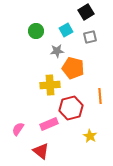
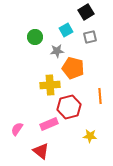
green circle: moved 1 px left, 6 px down
red hexagon: moved 2 px left, 1 px up
pink semicircle: moved 1 px left
yellow star: rotated 24 degrees counterclockwise
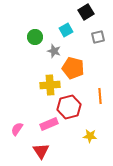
gray square: moved 8 px right
gray star: moved 3 px left; rotated 24 degrees clockwise
red triangle: rotated 18 degrees clockwise
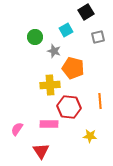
orange line: moved 5 px down
red hexagon: rotated 20 degrees clockwise
pink rectangle: rotated 24 degrees clockwise
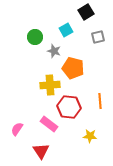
pink rectangle: rotated 36 degrees clockwise
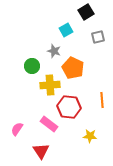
green circle: moved 3 px left, 29 px down
orange pentagon: rotated 10 degrees clockwise
orange line: moved 2 px right, 1 px up
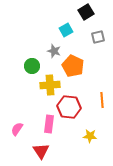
orange pentagon: moved 2 px up
pink rectangle: rotated 60 degrees clockwise
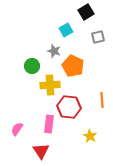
yellow star: rotated 24 degrees clockwise
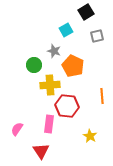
gray square: moved 1 px left, 1 px up
green circle: moved 2 px right, 1 px up
orange line: moved 4 px up
red hexagon: moved 2 px left, 1 px up
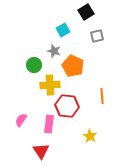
cyan square: moved 3 px left
pink semicircle: moved 4 px right, 9 px up
